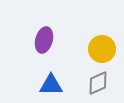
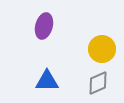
purple ellipse: moved 14 px up
blue triangle: moved 4 px left, 4 px up
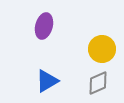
blue triangle: rotated 30 degrees counterclockwise
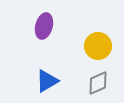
yellow circle: moved 4 px left, 3 px up
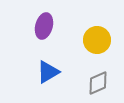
yellow circle: moved 1 px left, 6 px up
blue triangle: moved 1 px right, 9 px up
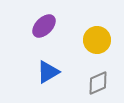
purple ellipse: rotated 30 degrees clockwise
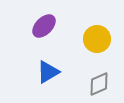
yellow circle: moved 1 px up
gray diamond: moved 1 px right, 1 px down
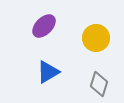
yellow circle: moved 1 px left, 1 px up
gray diamond: rotated 50 degrees counterclockwise
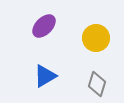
blue triangle: moved 3 px left, 4 px down
gray diamond: moved 2 px left
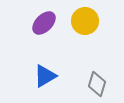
purple ellipse: moved 3 px up
yellow circle: moved 11 px left, 17 px up
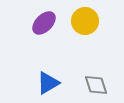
blue triangle: moved 3 px right, 7 px down
gray diamond: moved 1 px left, 1 px down; rotated 35 degrees counterclockwise
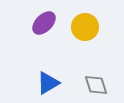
yellow circle: moved 6 px down
